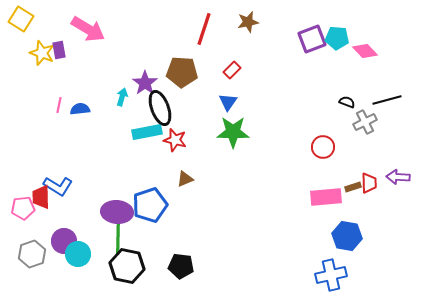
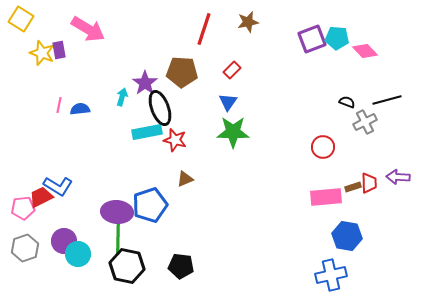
red trapezoid at (41, 197): rotated 65 degrees clockwise
gray hexagon at (32, 254): moved 7 px left, 6 px up
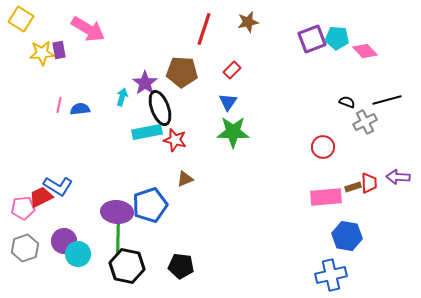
yellow star at (42, 53): rotated 25 degrees counterclockwise
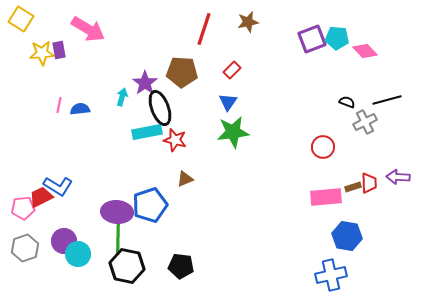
green star at (233, 132): rotated 8 degrees counterclockwise
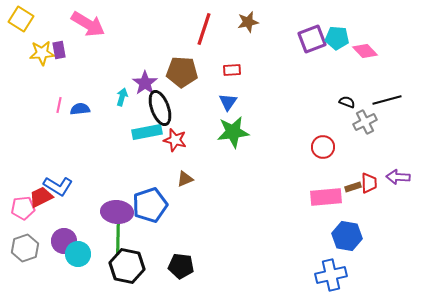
pink arrow at (88, 29): moved 5 px up
red rectangle at (232, 70): rotated 42 degrees clockwise
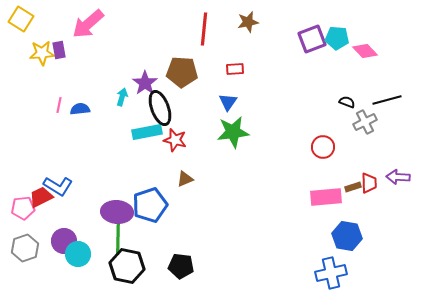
pink arrow at (88, 24): rotated 108 degrees clockwise
red line at (204, 29): rotated 12 degrees counterclockwise
red rectangle at (232, 70): moved 3 px right, 1 px up
blue cross at (331, 275): moved 2 px up
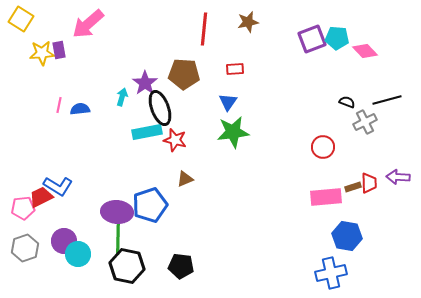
brown pentagon at (182, 72): moved 2 px right, 2 px down
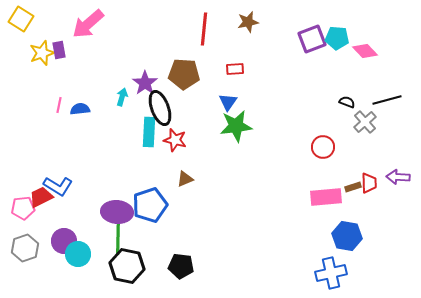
yellow star at (42, 53): rotated 15 degrees counterclockwise
gray cross at (365, 122): rotated 15 degrees counterclockwise
cyan rectangle at (147, 132): moved 2 px right; rotated 76 degrees counterclockwise
green star at (233, 132): moved 3 px right, 6 px up
